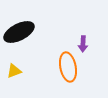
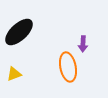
black ellipse: rotated 16 degrees counterclockwise
yellow triangle: moved 3 px down
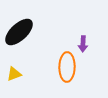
orange ellipse: moved 1 px left; rotated 12 degrees clockwise
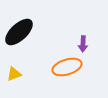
orange ellipse: rotated 72 degrees clockwise
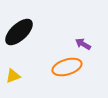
purple arrow: rotated 119 degrees clockwise
yellow triangle: moved 1 px left, 2 px down
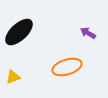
purple arrow: moved 5 px right, 11 px up
yellow triangle: moved 1 px down
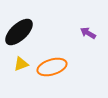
orange ellipse: moved 15 px left
yellow triangle: moved 8 px right, 13 px up
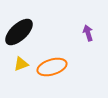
purple arrow: rotated 42 degrees clockwise
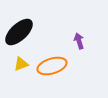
purple arrow: moved 9 px left, 8 px down
orange ellipse: moved 1 px up
